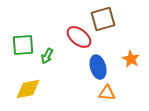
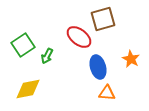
green square: rotated 30 degrees counterclockwise
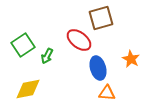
brown square: moved 2 px left, 1 px up
red ellipse: moved 3 px down
blue ellipse: moved 1 px down
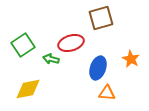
red ellipse: moved 8 px left, 3 px down; rotated 55 degrees counterclockwise
green arrow: moved 4 px right, 3 px down; rotated 77 degrees clockwise
blue ellipse: rotated 35 degrees clockwise
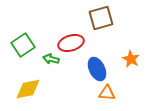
blue ellipse: moved 1 px left, 1 px down; rotated 45 degrees counterclockwise
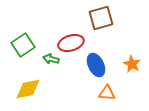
orange star: moved 1 px right, 5 px down
blue ellipse: moved 1 px left, 4 px up
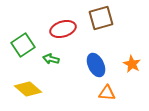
red ellipse: moved 8 px left, 14 px up
yellow diamond: rotated 52 degrees clockwise
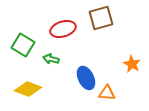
green square: rotated 25 degrees counterclockwise
blue ellipse: moved 10 px left, 13 px down
yellow diamond: rotated 20 degrees counterclockwise
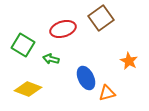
brown square: rotated 20 degrees counterclockwise
orange star: moved 3 px left, 3 px up
orange triangle: rotated 18 degrees counterclockwise
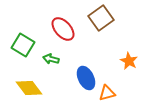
red ellipse: rotated 65 degrees clockwise
yellow diamond: moved 1 px right, 1 px up; rotated 32 degrees clockwise
